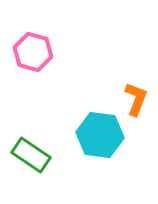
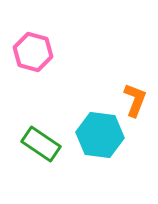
orange L-shape: moved 1 px left, 1 px down
green rectangle: moved 10 px right, 11 px up
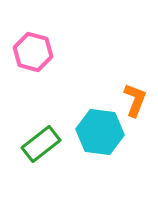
cyan hexagon: moved 3 px up
green rectangle: rotated 72 degrees counterclockwise
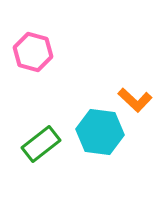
orange L-shape: rotated 112 degrees clockwise
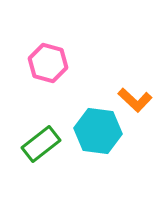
pink hexagon: moved 15 px right, 11 px down
cyan hexagon: moved 2 px left, 1 px up
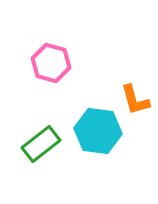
pink hexagon: moved 3 px right
orange L-shape: rotated 32 degrees clockwise
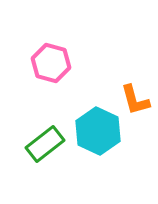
cyan hexagon: rotated 18 degrees clockwise
green rectangle: moved 4 px right
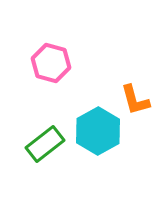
cyan hexagon: rotated 6 degrees clockwise
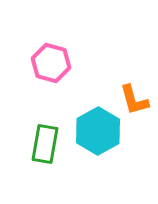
orange L-shape: moved 1 px left
green rectangle: rotated 42 degrees counterclockwise
